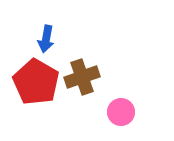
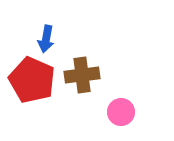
brown cross: moved 2 px up; rotated 12 degrees clockwise
red pentagon: moved 4 px left, 2 px up; rotated 6 degrees counterclockwise
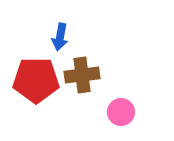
blue arrow: moved 14 px right, 2 px up
red pentagon: moved 4 px right; rotated 24 degrees counterclockwise
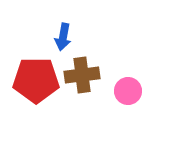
blue arrow: moved 3 px right
pink circle: moved 7 px right, 21 px up
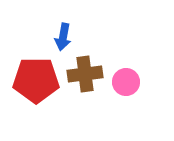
brown cross: moved 3 px right, 1 px up
pink circle: moved 2 px left, 9 px up
